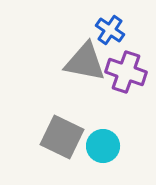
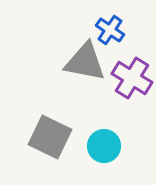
purple cross: moved 6 px right, 6 px down; rotated 12 degrees clockwise
gray square: moved 12 px left
cyan circle: moved 1 px right
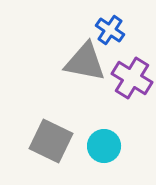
gray square: moved 1 px right, 4 px down
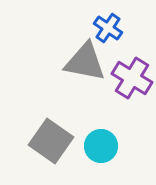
blue cross: moved 2 px left, 2 px up
gray square: rotated 9 degrees clockwise
cyan circle: moved 3 px left
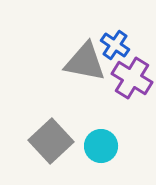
blue cross: moved 7 px right, 17 px down
gray square: rotated 12 degrees clockwise
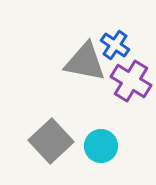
purple cross: moved 1 px left, 3 px down
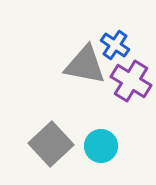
gray triangle: moved 3 px down
gray square: moved 3 px down
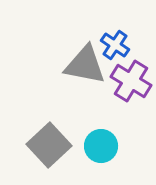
gray square: moved 2 px left, 1 px down
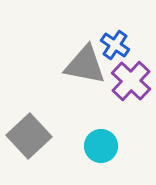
purple cross: rotated 12 degrees clockwise
gray square: moved 20 px left, 9 px up
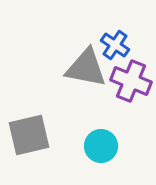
gray triangle: moved 1 px right, 3 px down
purple cross: rotated 21 degrees counterclockwise
gray square: moved 1 px up; rotated 30 degrees clockwise
